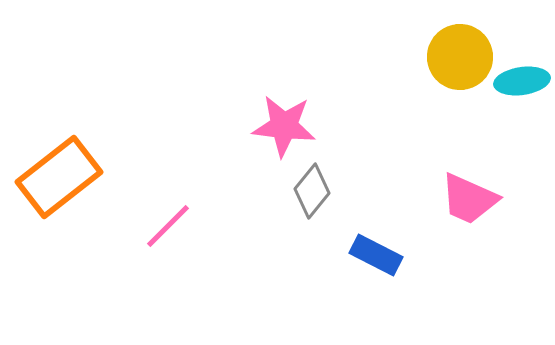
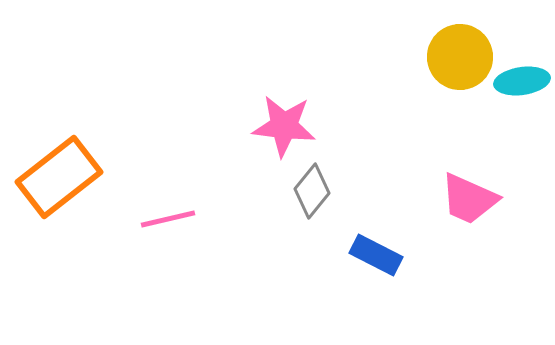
pink line: moved 7 px up; rotated 32 degrees clockwise
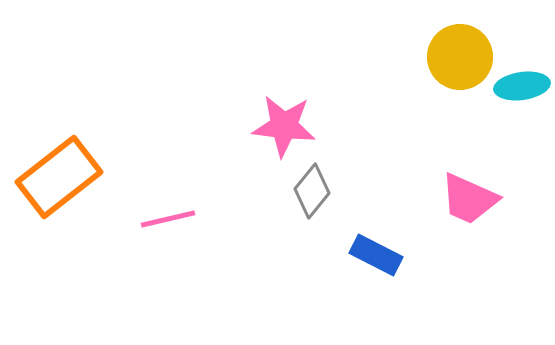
cyan ellipse: moved 5 px down
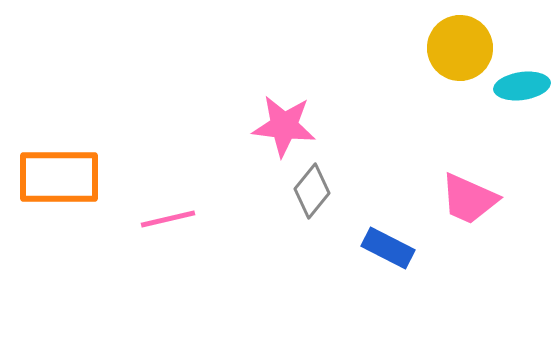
yellow circle: moved 9 px up
orange rectangle: rotated 38 degrees clockwise
blue rectangle: moved 12 px right, 7 px up
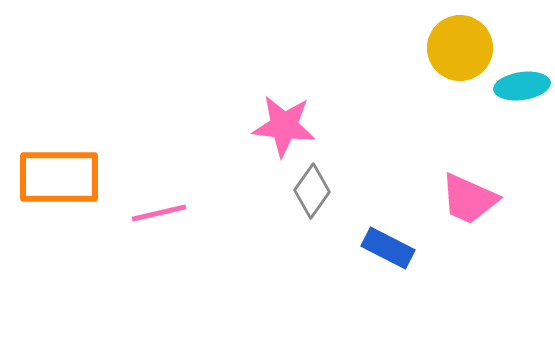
gray diamond: rotated 4 degrees counterclockwise
pink line: moved 9 px left, 6 px up
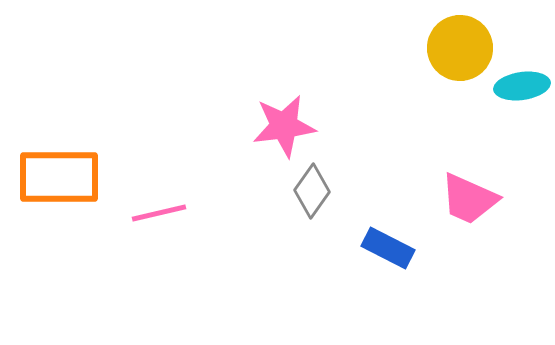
pink star: rotated 14 degrees counterclockwise
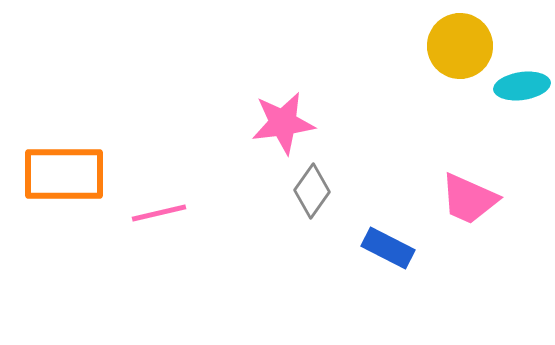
yellow circle: moved 2 px up
pink star: moved 1 px left, 3 px up
orange rectangle: moved 5 px right, 3 px up
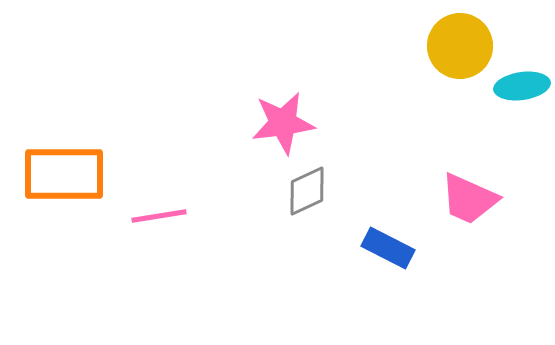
gray diamond: moved 5 px left; rotated 30 degrees clockwise
pink line: moved 3 px down; rotated 4 degrees clockwise
